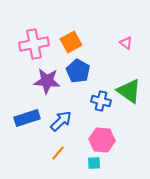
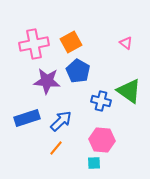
orange line: moved 2 px left, 5 px up
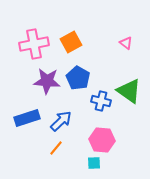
blue pentagon: moved 7 px down
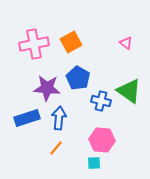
purple star: moved 7 px down
blue arrow: moved 2 px left, 3 px up; rotated 40 degrees counterclockwise
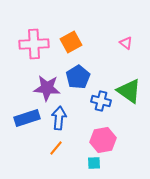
pink cross: rotated 8 degrees clockwise
blue pentagon: moved 1 px up; rotated 10 degrees clockwise
pink hexagon: moved 1 px right; rotated 15 degrees counterclockwise
